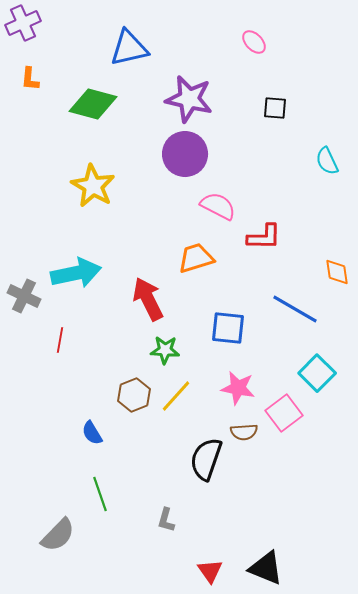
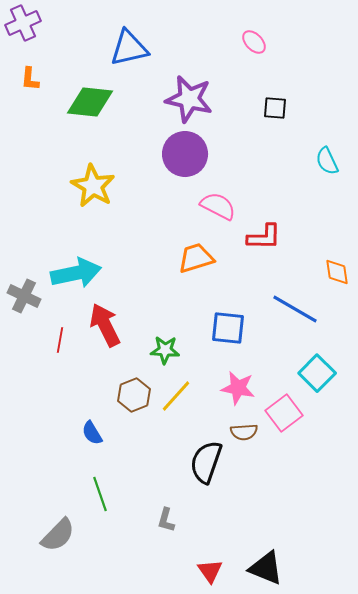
green diamond: moved 3 px left, 2 px up; rotated 9 degrees counterclockwise
red arrow: moved 43 px left, 26 px down
black semicircle: moved 3 px down
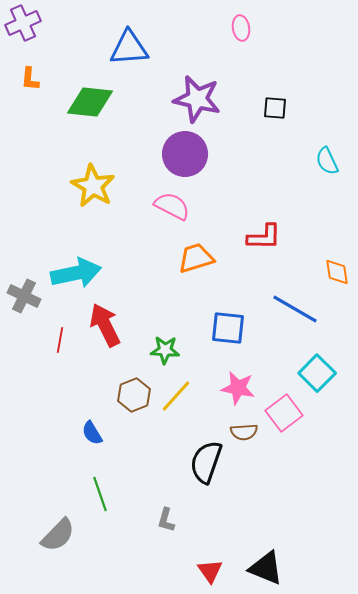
pink ellipse: moved 13 px left, 14 px up; rotated 35 degrees clockwise
blue triangle: rotated 9 degrees clockwise
purple star: moved 8 px right
pink semicircle: moved 46 px left
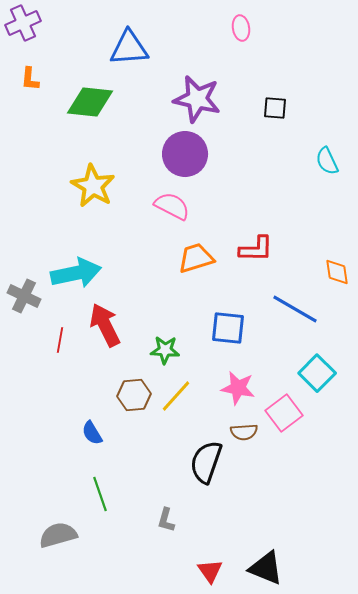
red L-shape: moved 8 px left, 12 px down
brown hexagon: rotated 16 degrees clockwise
gray semicircle: rotated 150 degrees counterclockwise
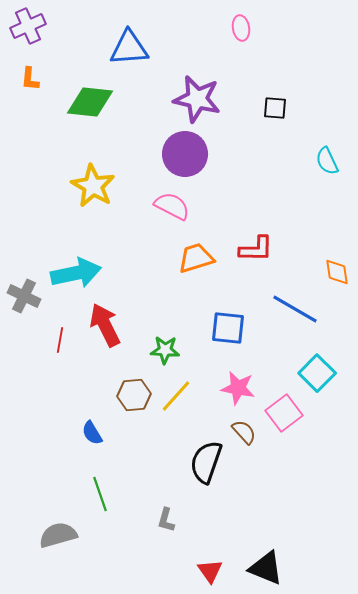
purple cross: moved 5 px right, 3 px down
brown semicircle: rotated 128 degrees counterclockwise
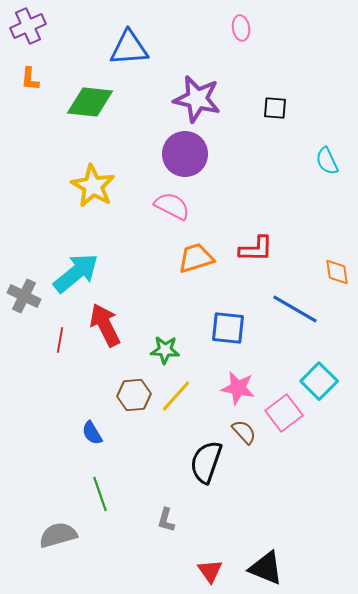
cyan arrow: rotated 27 degrees counterclockwise
cyan square: moved 2 px right, 8 px down
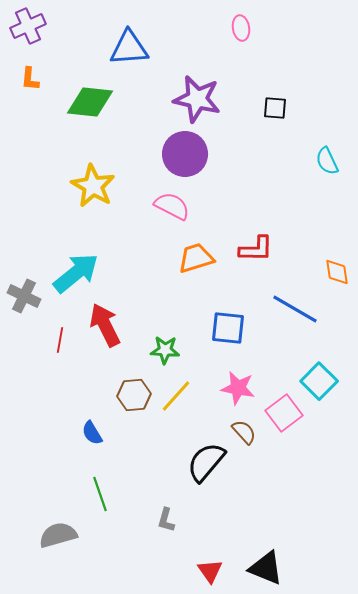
black semicircle: rotated 21 degrees clockwise
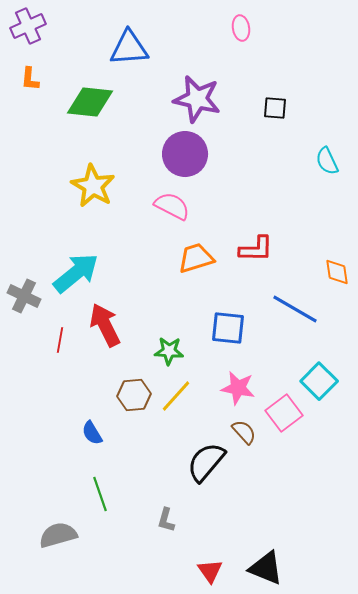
green star: moved 4 px right, 1 px down
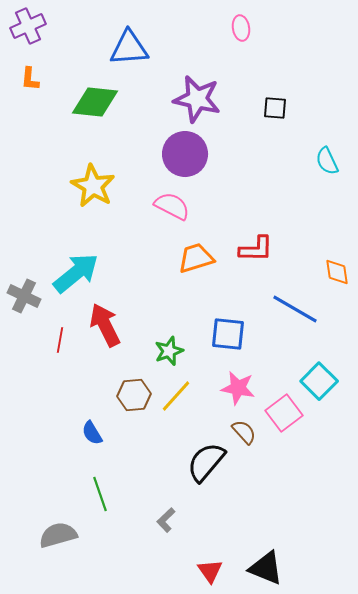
green diamond: moved 5 px right
blue square: moved 6 px down
green star: rotated 24 degrees counterclockwise
gray L-shape: rotated 30 degrees clockwise
